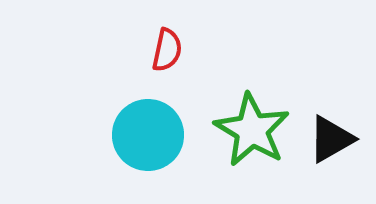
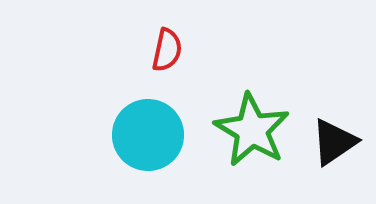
black triangle: moved 3 px right, 3 px down; rotated 4 degrees counterclockwise
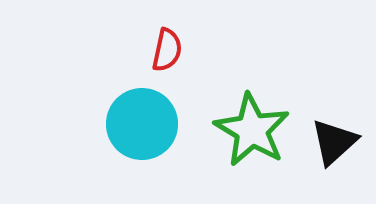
cyan circle: moved 6 px left, 11 px up
black triangle: rotated 8 degrees counterclockwise
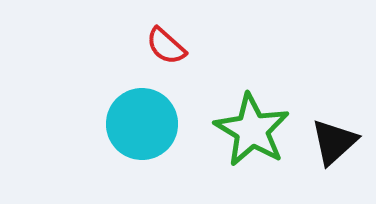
red semicircle: moved 1 px left, 4 px up; rotated 120 degrees clockwise
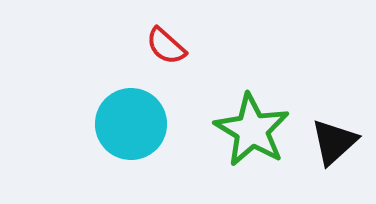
cyan circle: moved 11 px left
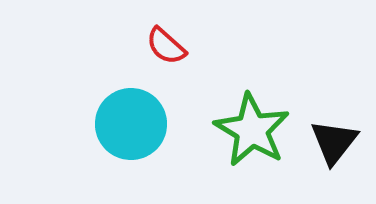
black triangle: rotated 10 degrees counterclockwise
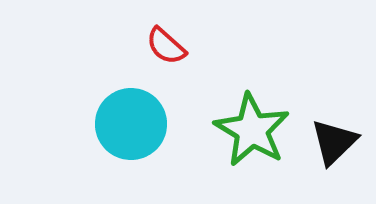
black triangle: rotated 8 degrees clockwise
